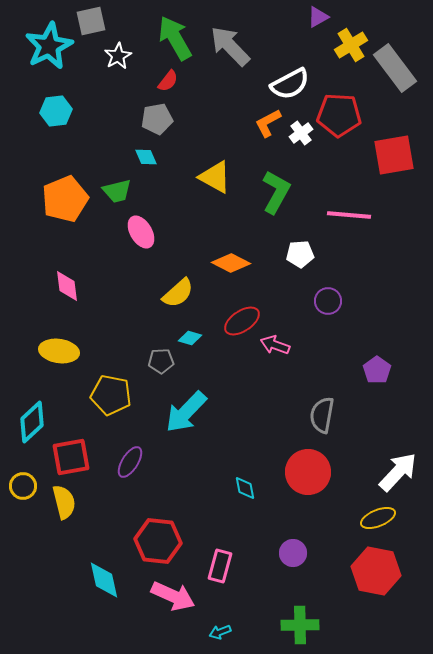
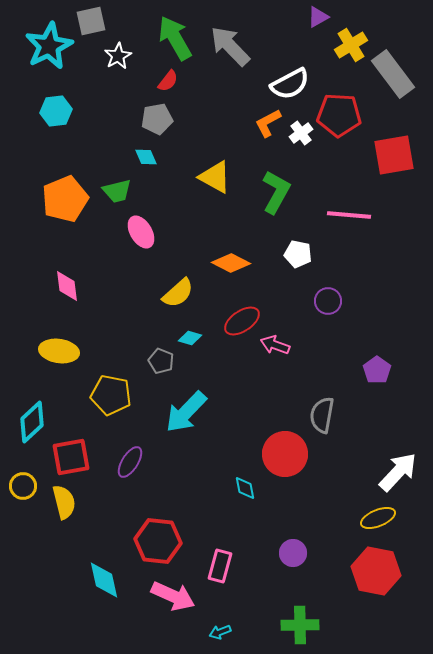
gray rectangle at (395, 68): moved 2 px left, 6 px down
white pentagon at (300, 254): moved 2 px left; rotated 16 degrees clockwise
gray pentagon at (161, 361): rotated 25 degrees clockwise
red circle at (308, 472): moved 23 px left, 18 px up
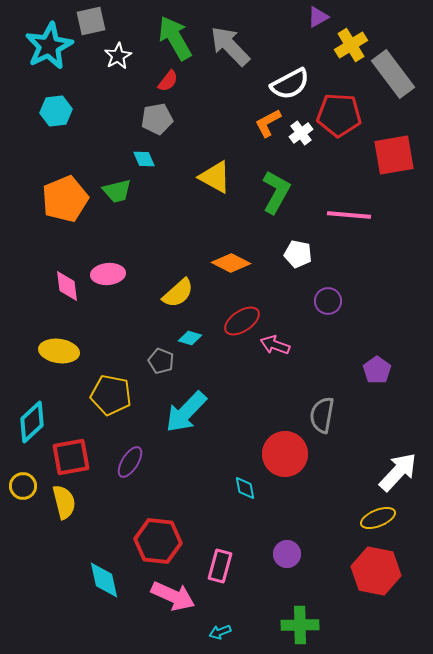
cyan diamond at (146, 157): moved 2 px left, 2 px down
pink ellipse at (141, 232): moved 33 px left, 42 px down; rotated 64 degrees counterclockwise
purple circle at (293, 553): moved 6 px left, 1 px down
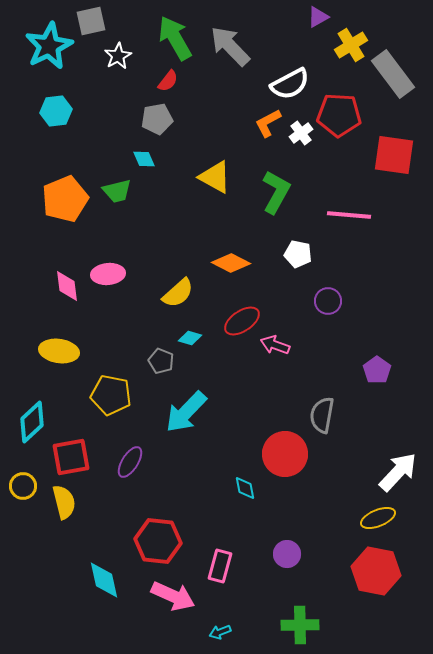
red square at (394, 155): rotated 18 degrees clockwise
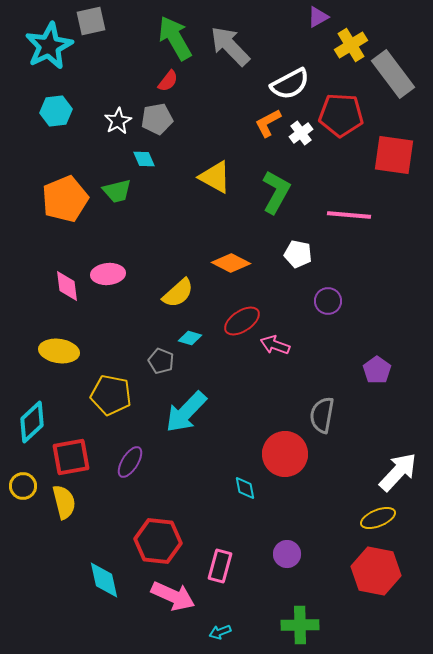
white star at (118, 56): moved 65 px down
red pentagon at (339, 115): moved 2 px right
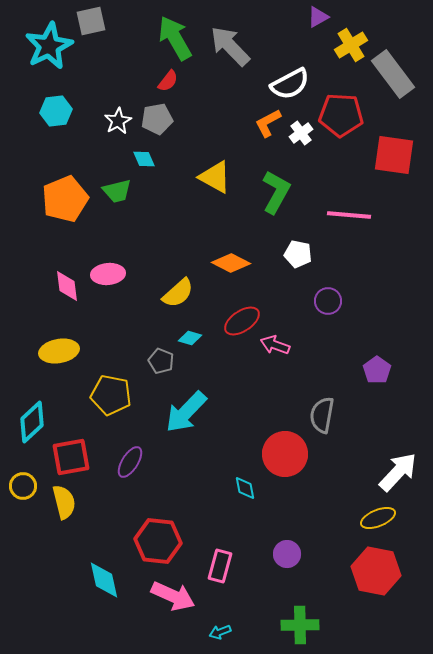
yellow ellipse at (59, 351): rotated 18 degrees counterclockwise
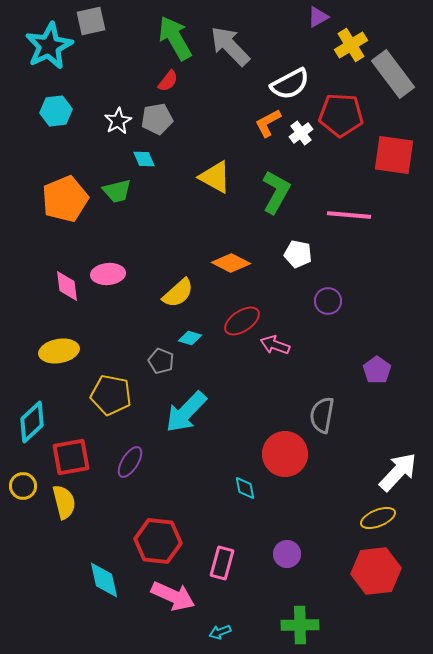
pink rectangle at (220, 566): moved 2 px right, 3 px up
red hexagon at (376, 571): rotated 18 degrees counterclockwise
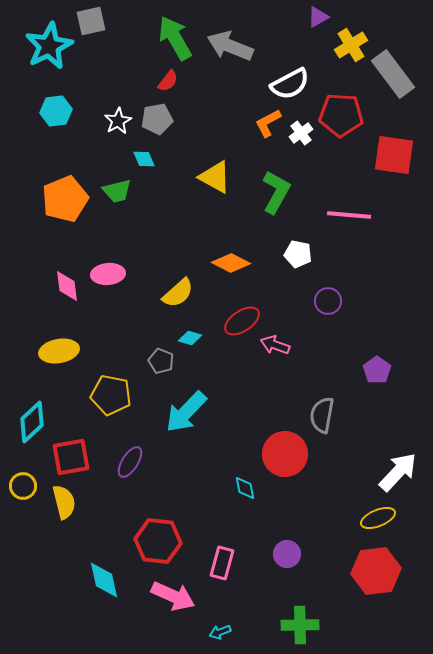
gray arrow at (230, 46): rotated 24 degrees counterclockwise
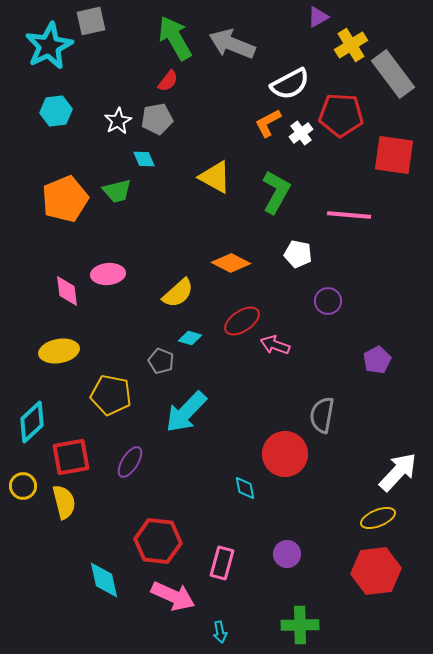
gray arrow at (230, 46): moved 2 px right, 2 px up
pink diamond at (67, 286): moved 5 px down
purple pentagon at (377, 370): moved 10 px up; rotated 8 degrees clockwise
cyan arrow at (220, 632): rotated 80 degrees counterclockwise
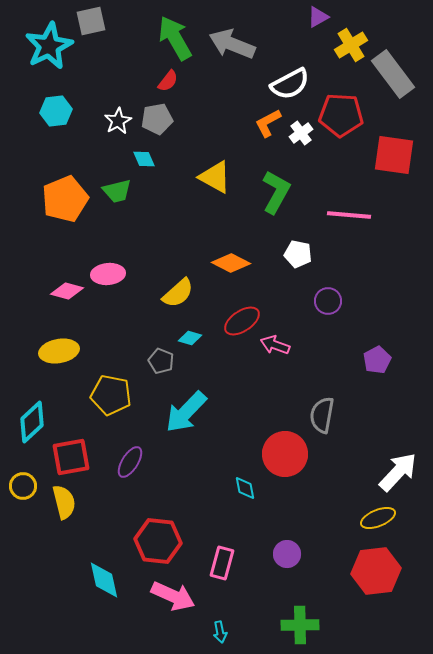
pink diamond at (67, 291): rotated 68 degrees counterclockwise
